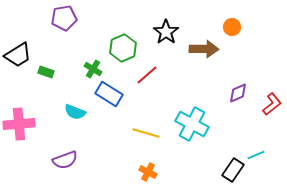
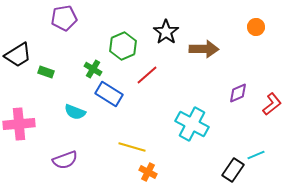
orange circle: moved 24 px right
green hexagon: moved 2 px up
yellow line: moved 14 px left, 14 px down
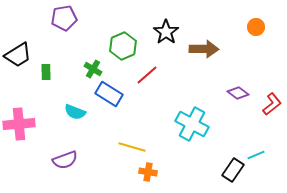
green rectangle: rotated 70 degrees clockwise
purple diamond: rotated 60 degrees clockwise
orange cross: rotated 18 degrees counterclockwise
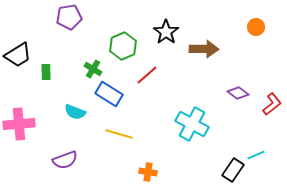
purple pentagon: moved 5 px right, 1 px up
yellow line: moved 13 px left, 13 px up
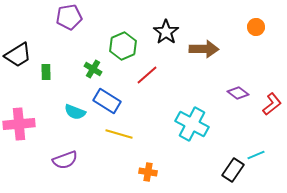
blue rectangle: moved 2 px left, 7 px down
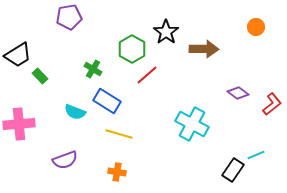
green hexagon: moved 9 px right, 3 px down; rotated 8 degrees counterclockwise
green rectangle: moved 6 px left, 4 px down; rotated 42 degrees counterclockwise
orange cross: moved 31 px left
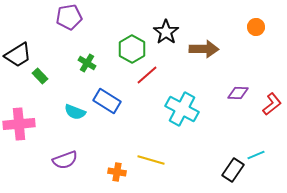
green cross: moved 6 px left, 6 px up
purple diamond: rotated 35 degrees counterclockwise
cyan cross: moved 10 px left, 15 px up
yellow line: moved 32 px right, 26 px down
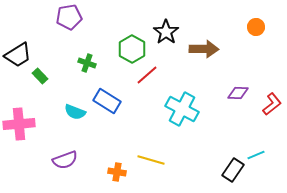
green cross: rotated 12 degrees counterclockwise
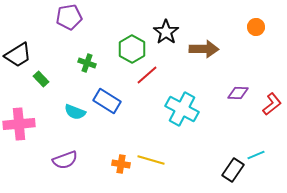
green rectangle: moved 1 px right, 3 px down
orange cross: moved 4 px right, 8 px up
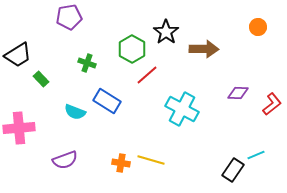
orange circle: moved 2 px right
pink cross: moved 4 px down
orange cross: moved 1 px up
